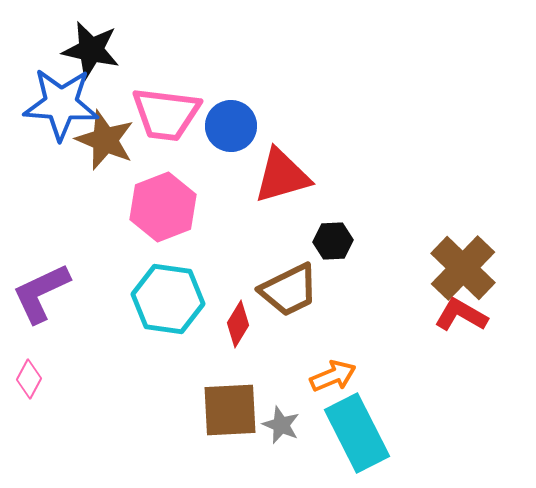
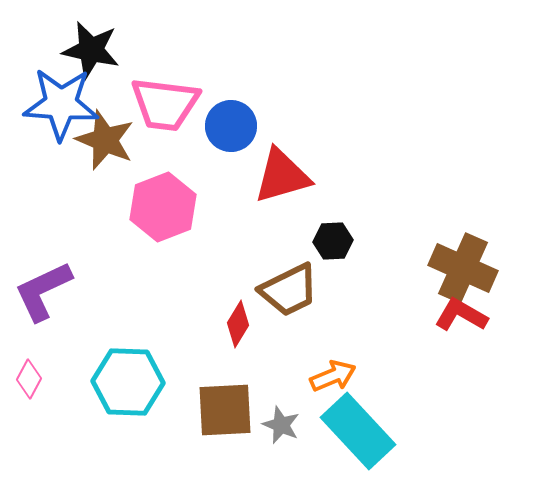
pink trapezoid: moved 1 px left, 10 px up
brown cross: rotated 20 degrees counterclockwise
purple L-shape: moved 2 px right, 2 px up
cyan hexagon: moved 40 px left, 83 px down; rotated 6 degrees counterclockwise
brown square: moved 5 px left
cyan rectangle: moved 1 px right, 2 px up; rotated 16 degrees counterclockwise
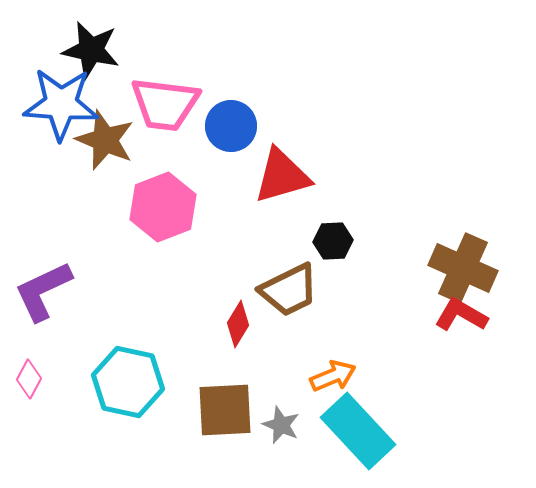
cyan hexagon: rotated 10 degrees clockwise
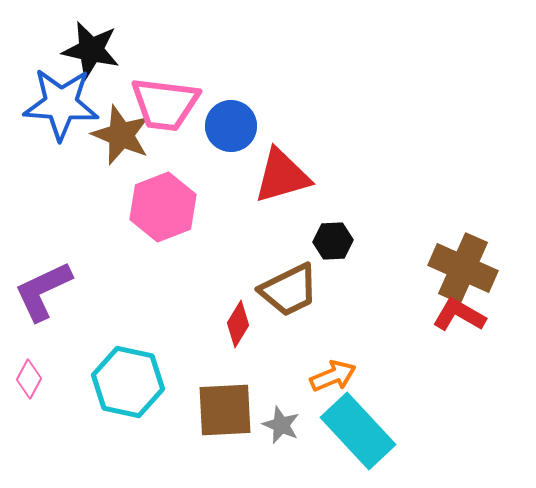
brown star: moved 16 px right, 5 px up
red L-shape: moved 2 px left
